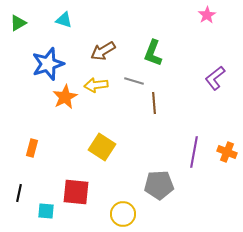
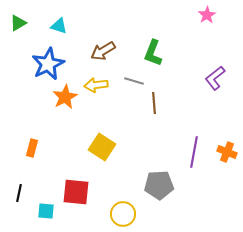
cyan triangle: moved 5 px left, 6 px down
blue star: rotated 8 degrees counterclockwise
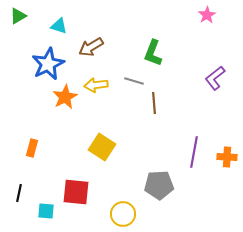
green triangle: moved 7 px up
brown arrow: moved 12 px left, 4 px up
orange cross: moved 5 px down; rotated 18 degrees counterclockwise
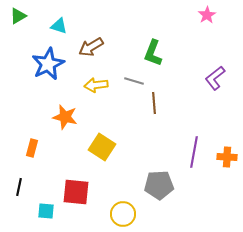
orange star: moved 20 px down; rotated 30 degrees counterclockwise
black line: moved 6 px up
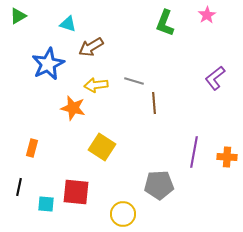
cyan triangle: moved 9 px right, 2 px up
green L-shape: moved 12 px right, 30 px up
orange star: moved 8 px right, 9 px up
cyan square: moved 7 px up
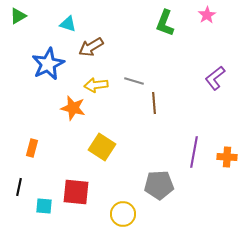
cyan square: moved 2 px left, 2 px down
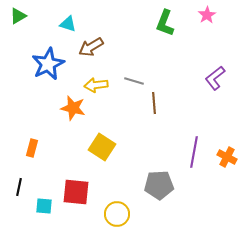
orange cross: rotated 24 degrees clockwise
yellow circle: moved 6 px left
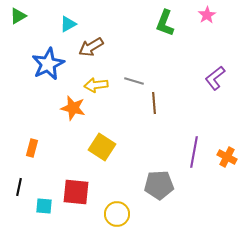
cyan triangle: rotated 48 degrees counterclockwise
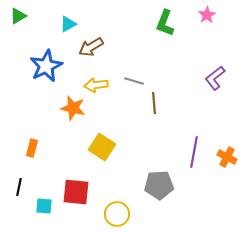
blue star: moved 2 px left, 2 px down
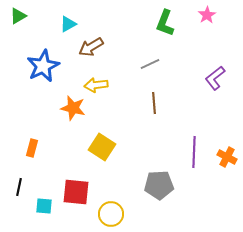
blue star: moved 3 px left
gray line: moved 16 px right, 17 px up; rotated 42 degrees counterclockwise
purple line: rotated 8 degrees counterclockwise
yellow circle: moved 6 px left
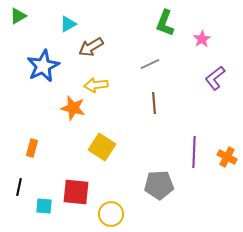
pink star: moved 5 px left, 24 px down
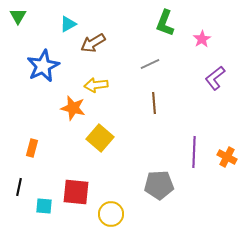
green triangle: rotated 30 degrees counterclockwise
brown arrow: moved 2 px right, 4 px up
yellow square: moved 2 px left, 9 px up; rotated 8 degrees clockwise
